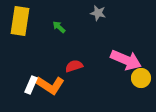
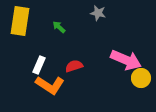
white rectangle: moved 8 px right, 20 px up
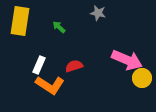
pink arrow: moved 1 px right
yellow circle: moved 1 px right
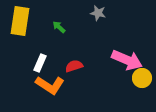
white rectangle: moved 1 px right, 2 px up
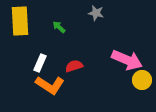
gray star: moved 2 px left
yellow rectangle: rotated 12 degrees counterclockwise
yellow circle: moved 2 px down
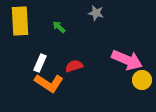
orange L-shape: moved 1 px left, 2 px up
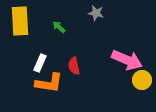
red semicircle: rotated 84 degrees counterclockwise
orange L-shape: rotated 24 degrees counterclockwise
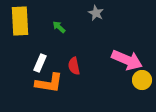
gray star: rotated 14 degrees clockwise
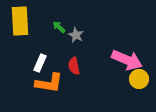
gray star: moved 20 px left, 22 px down
yellow circle: moved 3 px left, 1 px up
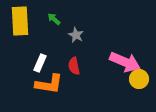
green arrow: moved 5 px left, 8 px up
pink arrow: moved 2 px left, 2 px down
orange L-shape: moved 1 px down
